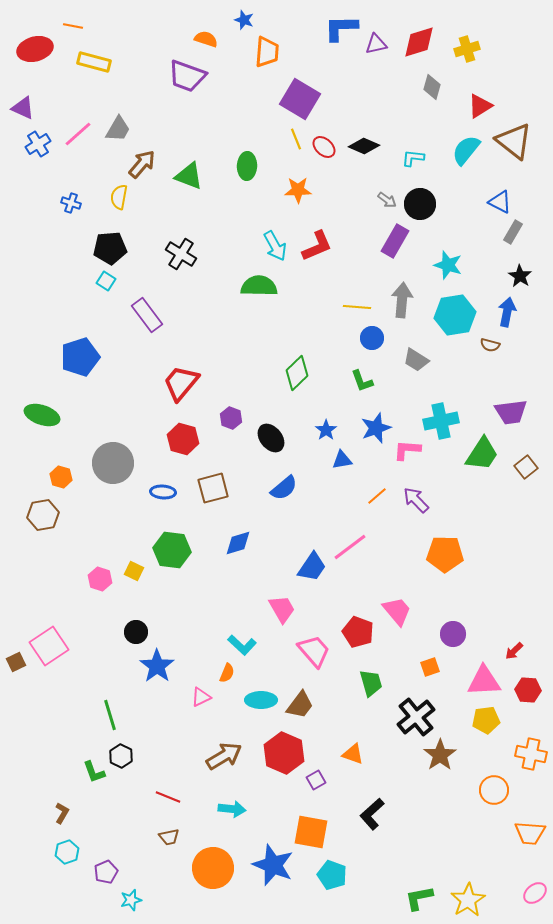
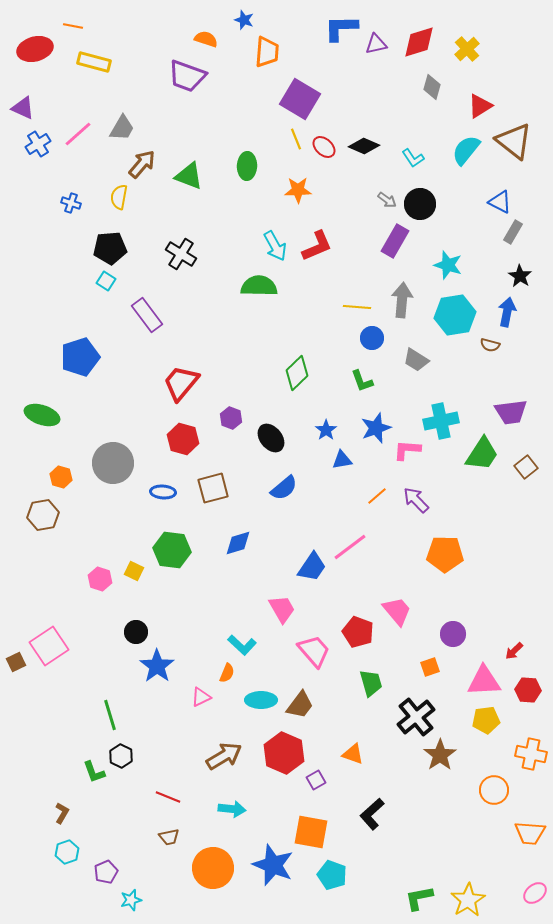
yellow cross at (467, 49): rotated 25 degrees counterclockwise
gray trapezoid at (118, 129): moved 4 px right, 1 px up
cyan L-shape at (413, 158): rotated 130 degrees counterclockwise
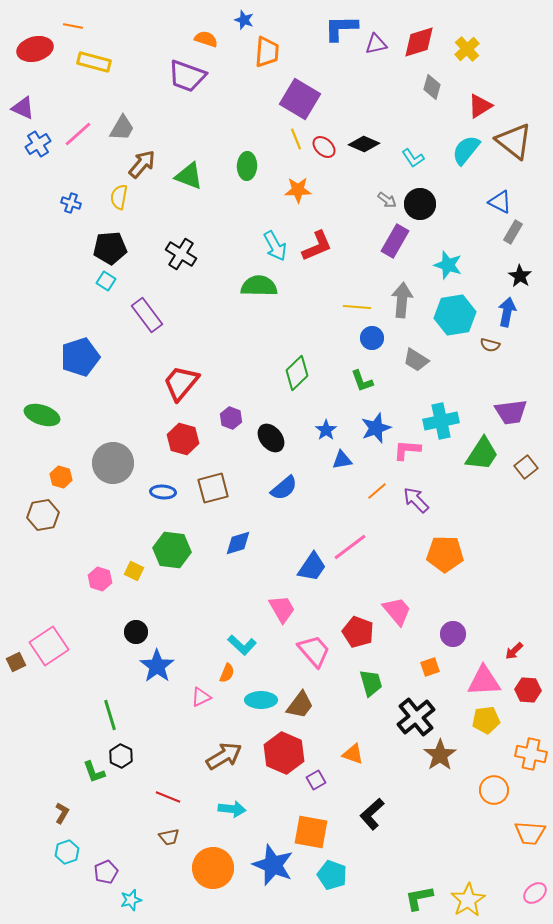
black diamond at (364, 146): moved 2 px up
orange line at (377, 496): moved 5 px up
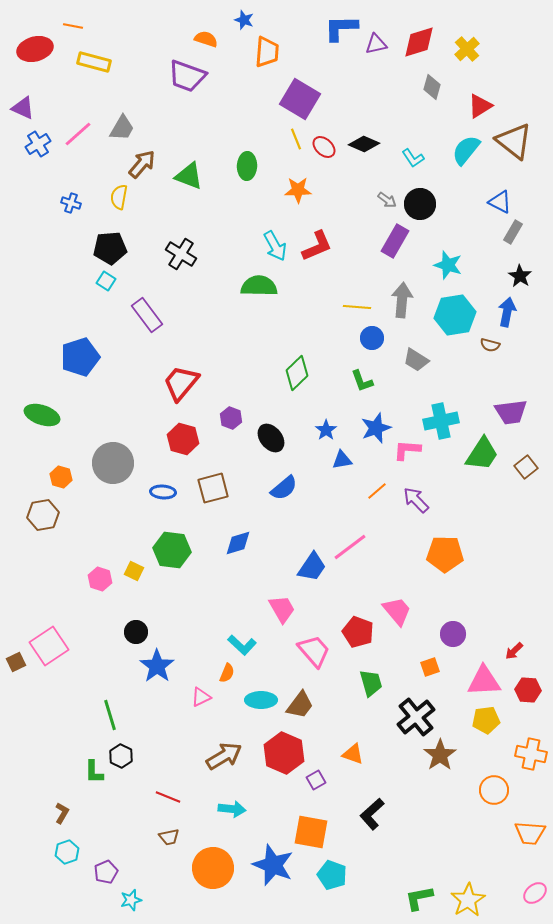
green L-shape at (94, 772): rotated 20 degrees clockwise
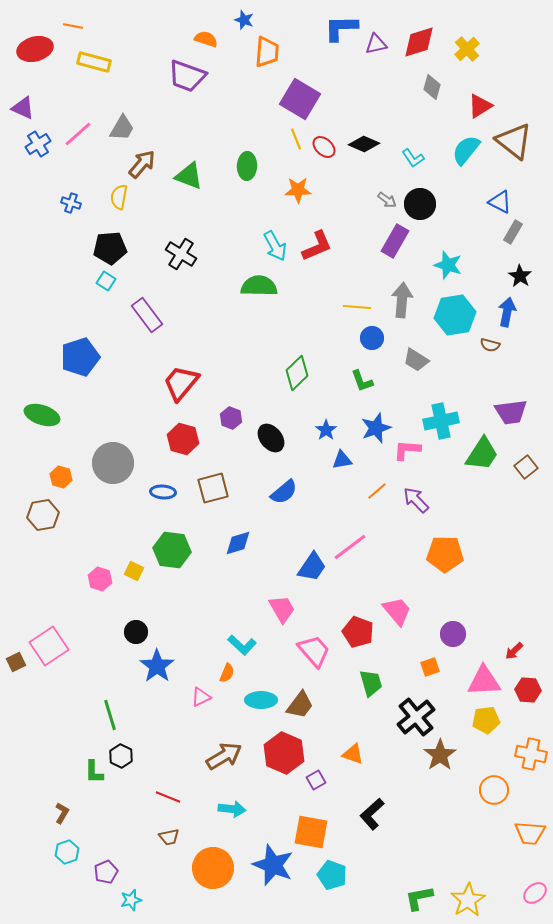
blue semicircle at (284, 488): moved 4 px down
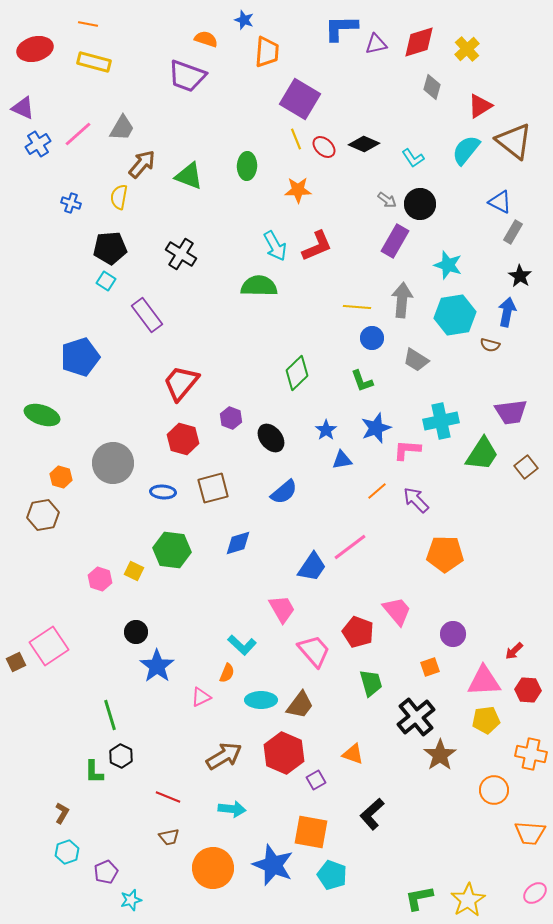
orange line at (73, 26): moved 15 px right, 2 px up
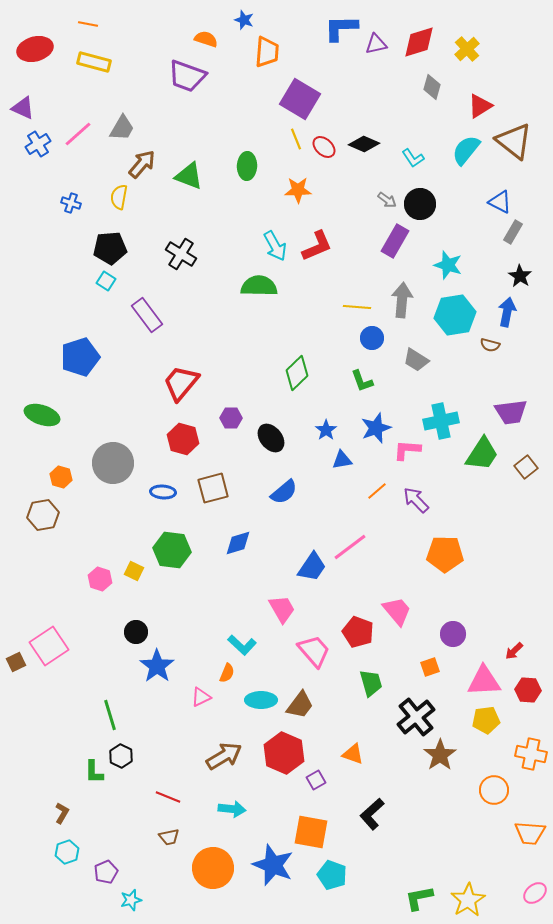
purple hexagon at (231, 418): rotated 20 degrees counterclockwise
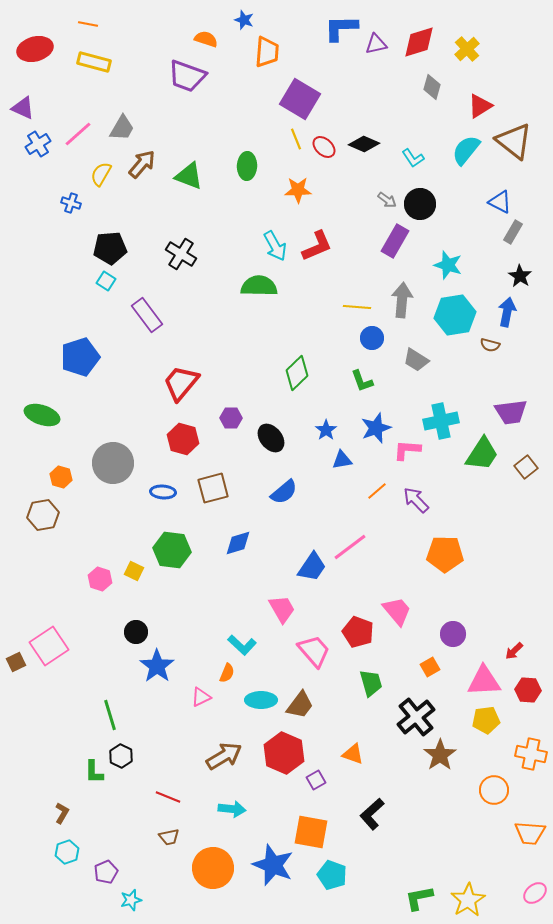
yellow semicircle at (119, 197): moved 18 px left, 23 px up; rotated 20 degrees clockwise
orange square at (430, 667): rotated 12 degrees counterclockwise
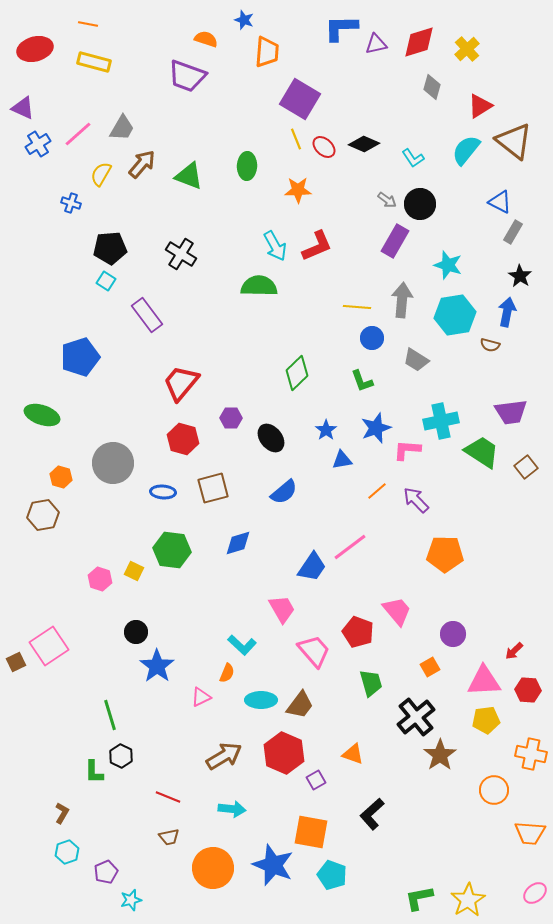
green trapezoid at (482, 454): moved 2 px up; rotated 90 degrees counterclockwise
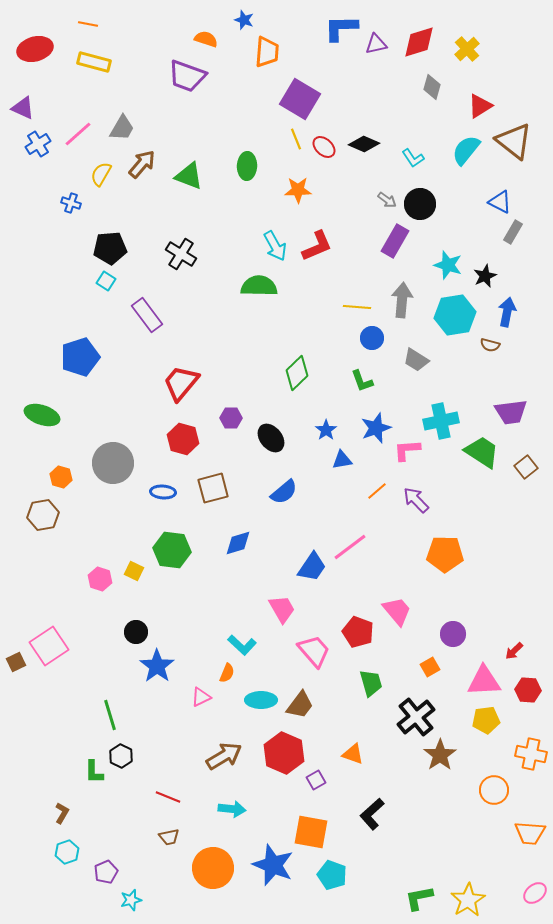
black star at (520, 276): moved 35 px left; rotated 15 degrees clockwise
pink L-shape at (407, 450): rotated 8 degrees counterclockwise
